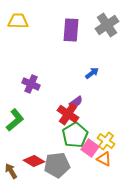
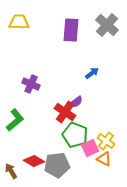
yellow trapezoid: moved 1 px right, 1 px down
gray cross: rotated 15 degrees counterclockwise
red cross: moved 3 px left, 2 px up
green pentagon: rotated 20 degrees counterclockwise
pink square: rotated 30 degrees clockwise
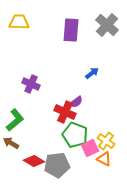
red cross: rotated 10 degrees counterclockwise
brown arrow: moved 28 px up; rotated 28 degrees counterclockwise
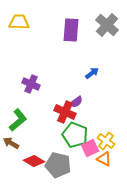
green L-shape: moved 3 px right
gray pentagon: moved 1 px right; rotated 20 degrees clockwise
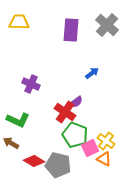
red cross: rotated 10 degrees clockwise
green L-shape: rotated 65 degrees clockwise
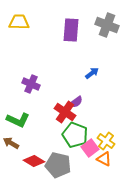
gray cross: rotated 20 degrees counterclockwise
pink square: rotated 12 degrees counterclockwise
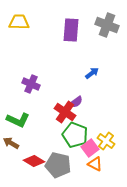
orange triangle: moved 9 px left, 5 px down
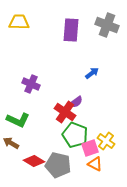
pink square: rotated 18 degrees clockwise
